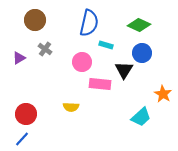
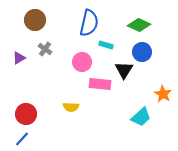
blue circle: moved 1 px up
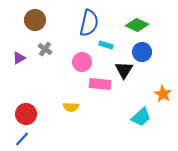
green diamond: moved 2 px left
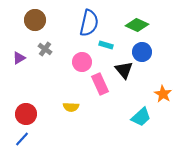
black triangle: rotated 12 degrees counterclockwise
pink rectangle: rotated 60 degrees clockwise
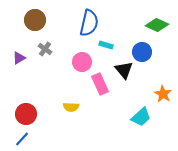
green diamond: moved 20 px right
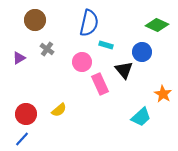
gray cross: moved 2 px right
yellow semicircle: moved 12 px left, 3 px down; rotated 42 degrees counterclockwise
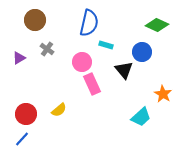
pink rectangle: moved 8 px left
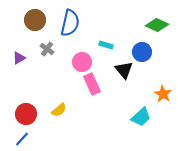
blue semicircle: moved 19 px left
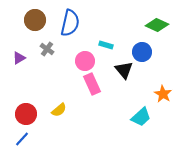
pink circle: moved 3 px right, 1 px up
